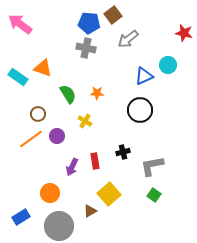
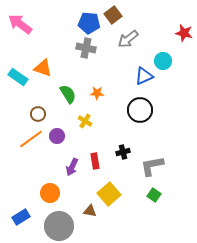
cyan circle: moved 5 px left, 4 px up
brown triangle: rotated 40 degrees clockwise
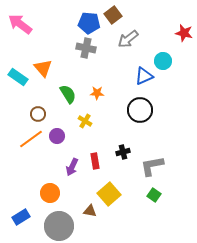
orange triangle: rotated 30 degrees clockwise
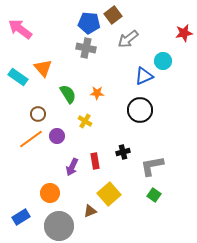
pink arrow: moved 5 px down
red star: rotated 24 degrees counterclockwise
brown triangle: rotated 32 degrees counterclockwise
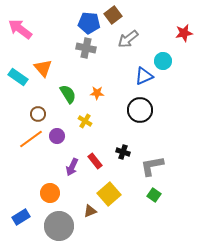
black cross: rotated 32 degrees clockwise
red rectangle: rotated 28 degrees counterclockwise
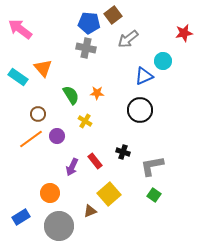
green semicircle: moved 3 px right, 1 px down
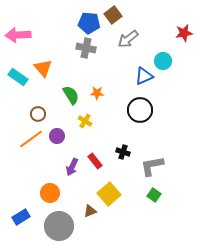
pink arrow: moved 2 px left, 6 px down; rotated 40 degrees counterclockwise
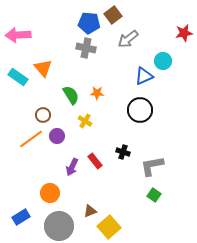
brown circle: moved 5 px right, 1 px down
yellow square: moved 33 px down
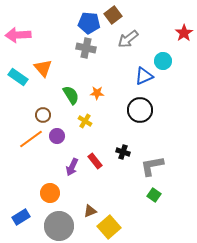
red star: rotated 24 degrees counterclockwise
